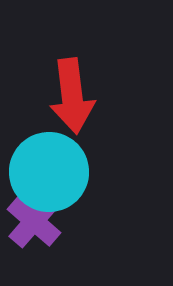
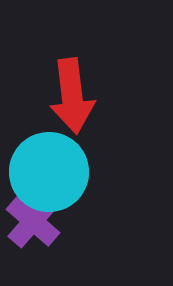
purple cross: moved 1 px left
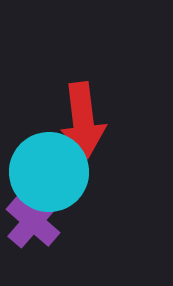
red arrow: moved 11 px right, 24 px down
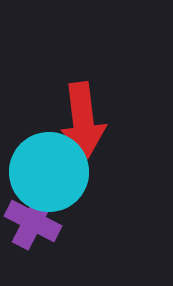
purple cross: rotated 14 degrees counterclockwise
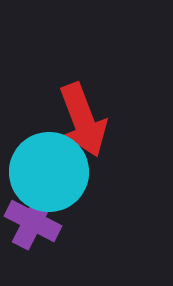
red arrow: rotated 14 degrees counterclockwise
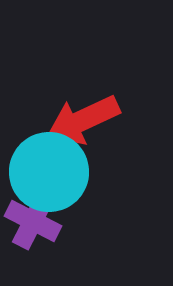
red arrow: rotated 86 degrees clockwise
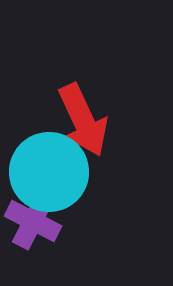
red arrow: rotated 90 degrees counterclockwise
